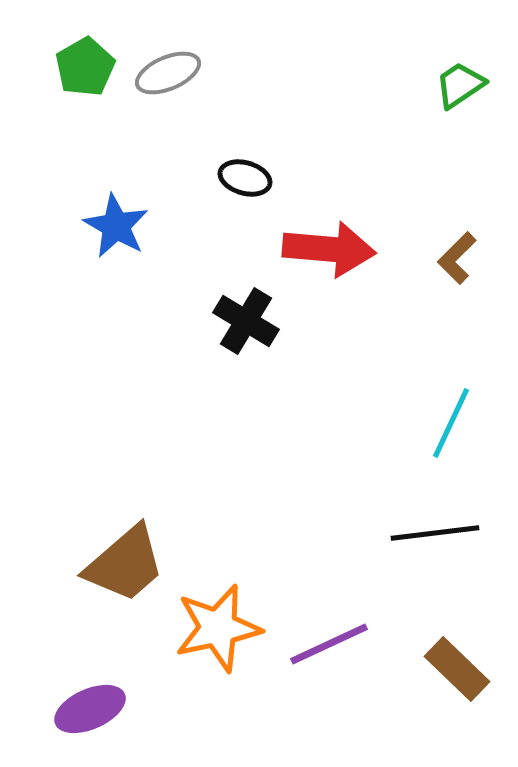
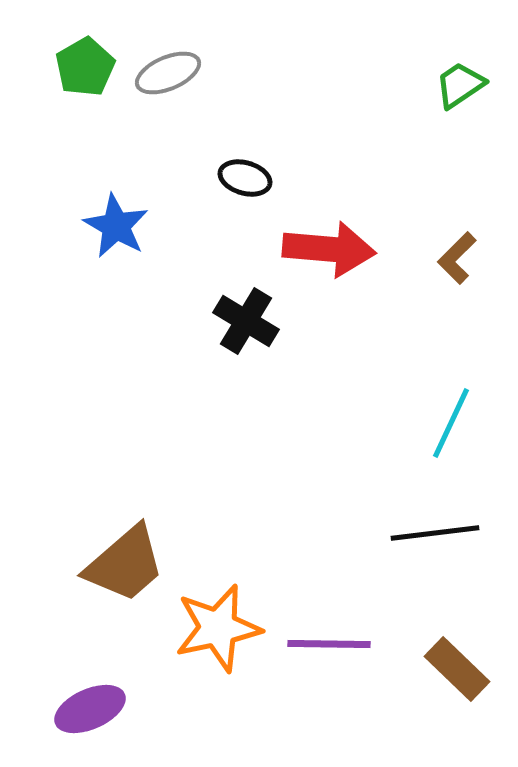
purple line: rotated 26 degrees clockwise
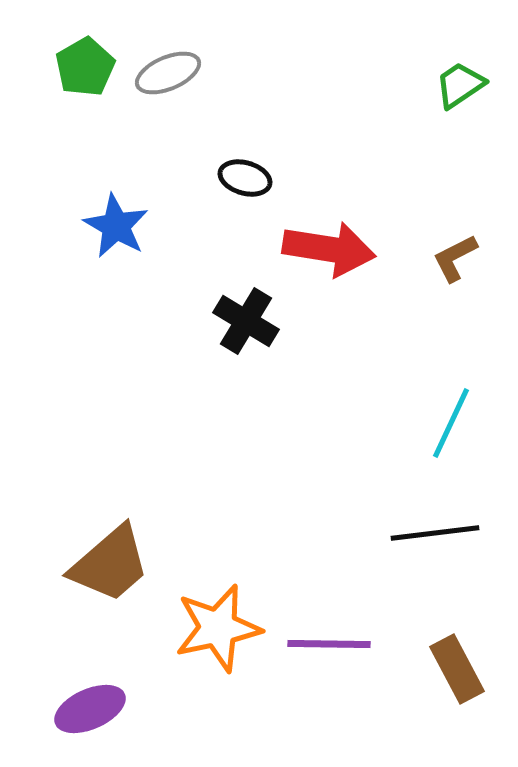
red arrow: rotated 4 degrees clockwise
brown L-shape: moved 2 px left; rotated 18 degrees clockwise
brown trapezoid: moved 15 px left
brown rectangle: rotated 18 degrees clockwise
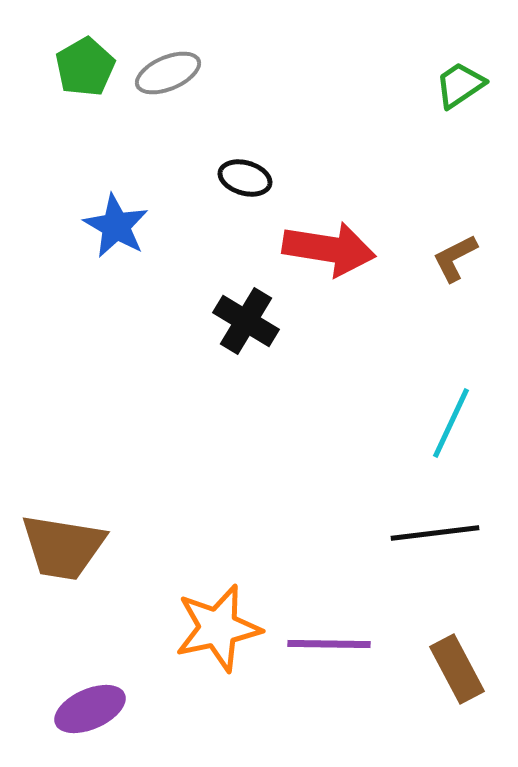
brown trapezoid: moved 47 px left, 17 px up; rotated 50 degrees clockwise
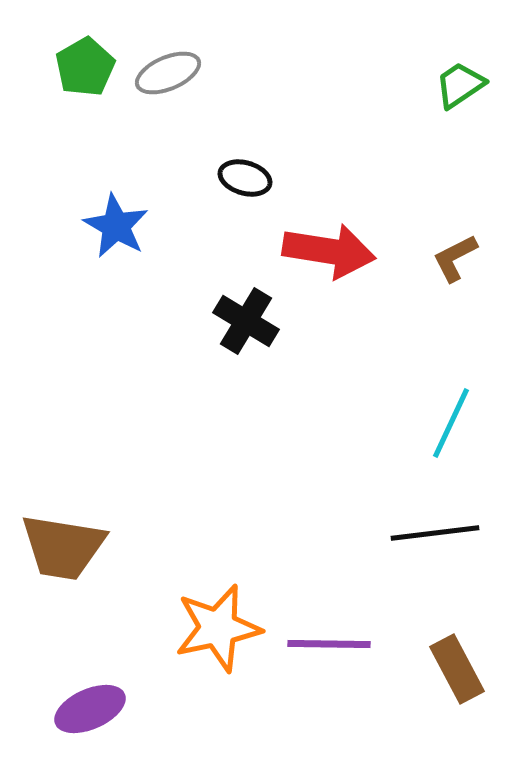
red arrow: moved 2 px down
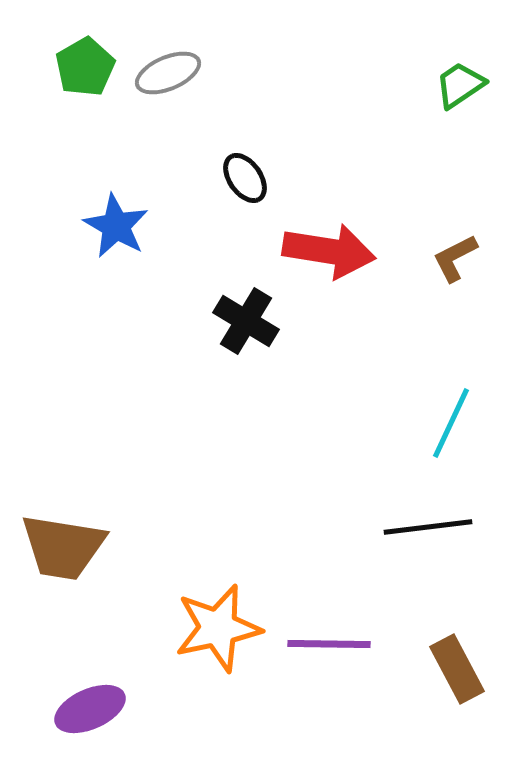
black ellipse: rotated 39 degrees clockwise
black line: moved 7 px left, 6 px up
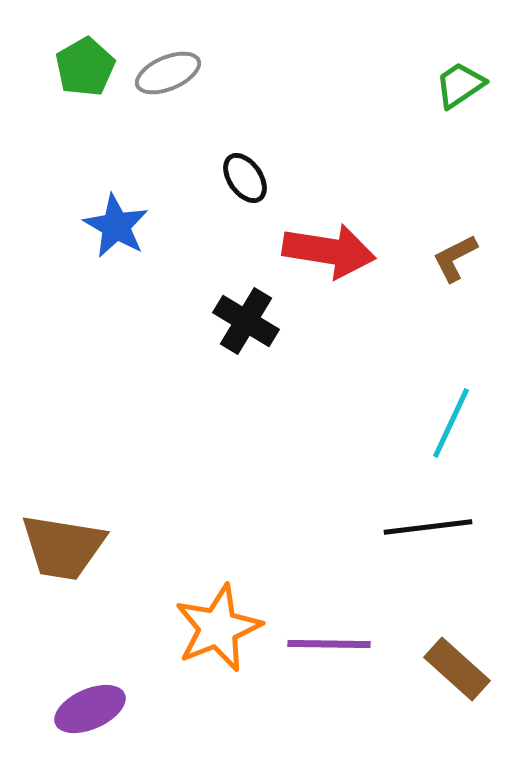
orange star: rotated 10 degrees counterclockwise
brown rectangle: rotated 20 degrees counterclockwise
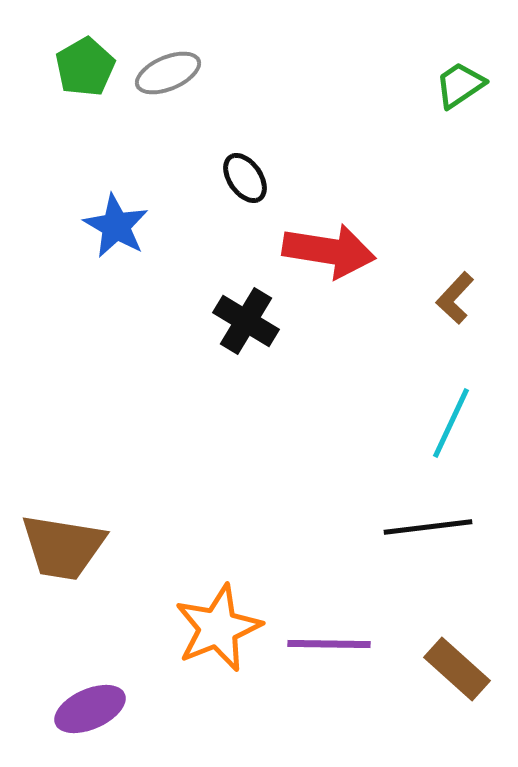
brown L-shape: moved 40 px down; rotated 20 degrees counterclockwise
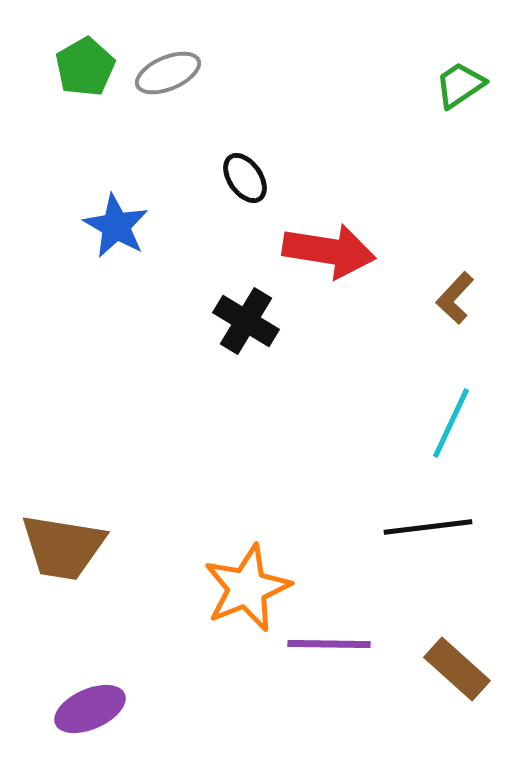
orange star: moved 29 px right, 40 px up
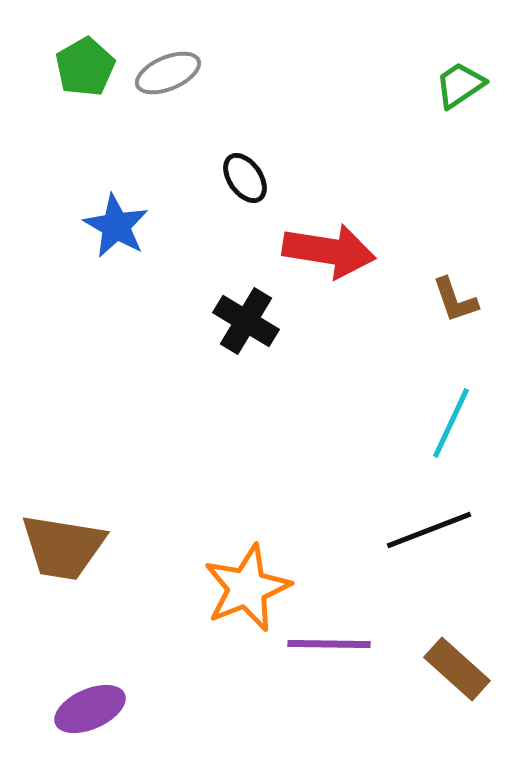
brown L-shape: moved 2 px down; rotated 62 degrees counterclockwise
black line: moved 1 px right, 3 px down; rotated 14 degrees counterclockwise
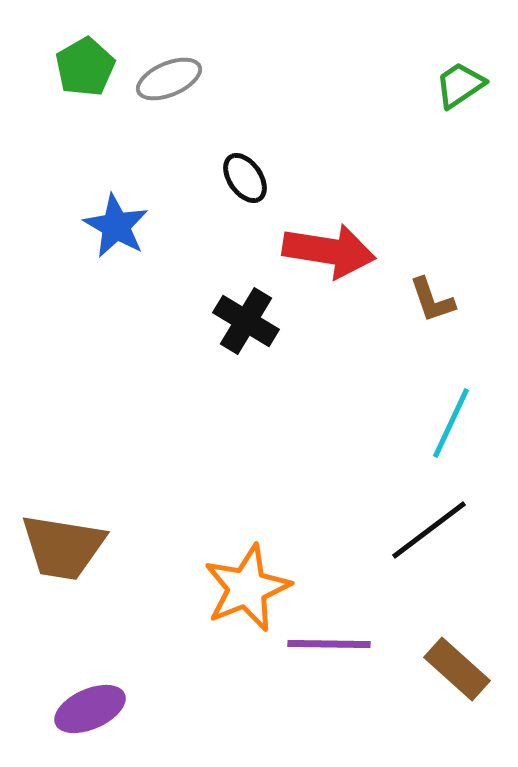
gray ellipse: moved 1 px right, 6 px down
brown L-shape: moved 23 px left
black line: rotated 16 degrees counterclockwise
